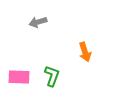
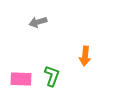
orange arrow: moved 4 px down; rotated 24 degrees clockwise
pink rectangle: moved 2 px right, 2 px down
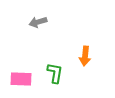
green L-shape: moved 3 px right, 3 px up; rotated 10 degrees counterclockwise
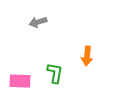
orange arrow: moved 2 px right
pink rectangle: moved 1 px left, 2 px down
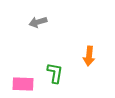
orange arrow: moved 2 px right
pink rectangle: moved 3 px right, 3 px down
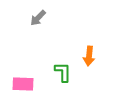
gray arrow: moved 4 px up; rotated 30 degrees counterclockwise
green L-shape: moved 8 px right, 1 px up; rotated 10 degrees counterclockwise
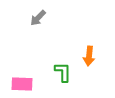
pink rectangle: moved 1 px left
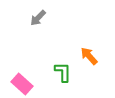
orange arrow: rotated 132 degrees clockwise
pink rectangle: rotated 40 degrees clockwise
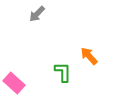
gray arrow: moved 1 px left, 4 px up
pink rectangle: moved 8 px left, 1 px up
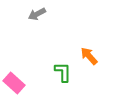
gray arrow: rotated 18 degrees clockwise
